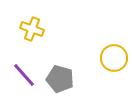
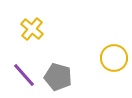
yellow cross: rotated 20 degrees clockwise
gray pentagon: moved 2 px left, 2 px up
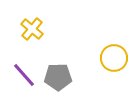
gray pentagon: rotated 16 degrees counterclockwise
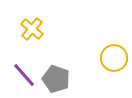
gray pentagon: moved 2 px left, 2 px down; rotated 20 degrees clockwise
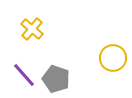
yellow circle: moved 1 px left
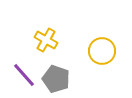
yellow cross: moved 14 px right, 11 px down; rotated 10 degrees counterclockwise
yellow circle: moved 11 px left, 7 px up
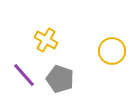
yellow circle: moved 10 px right
gray pentagon: moved 4 px right
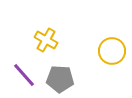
gray pentagon: rotated 16 degrees counterclockwise
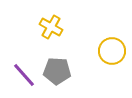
yellow cross: moved 5 px right, 13 px up
gray pentagon: moved 3 px left, 8 px up
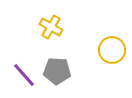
yellow circle: moved 1 px up
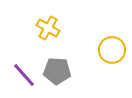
yellow cross: moved 3 px left, 1 px down
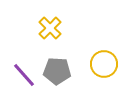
yellow cross: moved 2 px right; rotated 15 degrees clockwise
yellow circle: moved 8 px left, 14 px down
